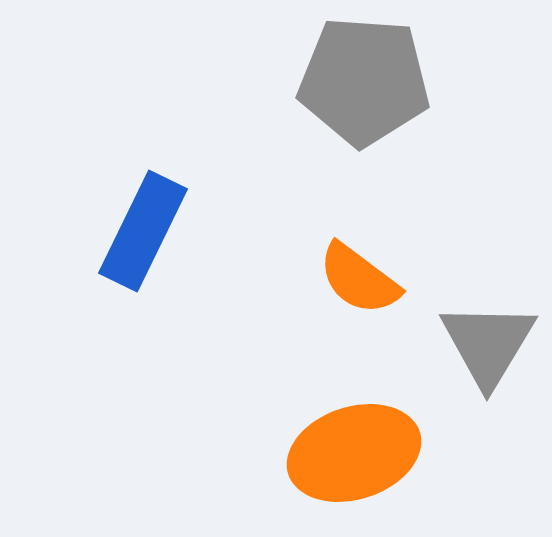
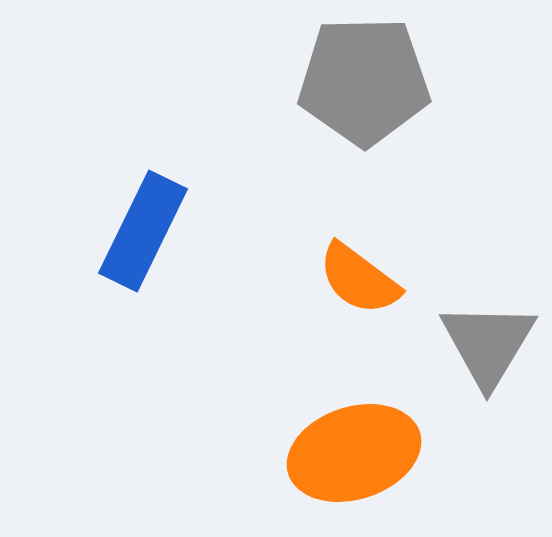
gray pentagon: rotated 5 degrees counterclockwise
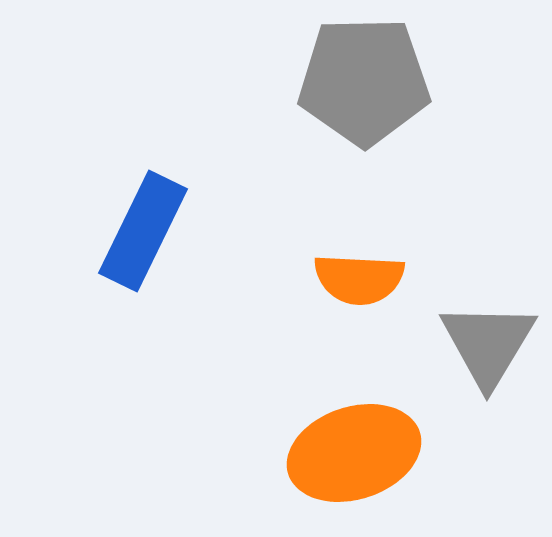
orange semicircle: rotated 34 degrees counterclockwise
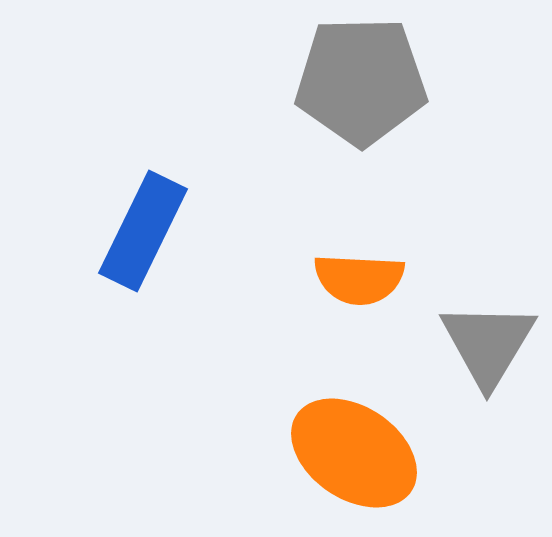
gray pentagon: moved 3 px left
orange ellipse: rotated 52 degrees clockwise
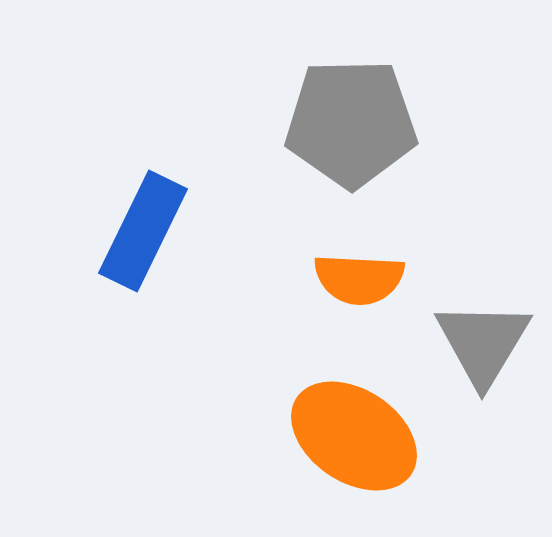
gray pentagon: moved 10 px left, 42 px down
gray triangle: moved 5 px left, 1 px up
orange ellipse: moved 17 px up
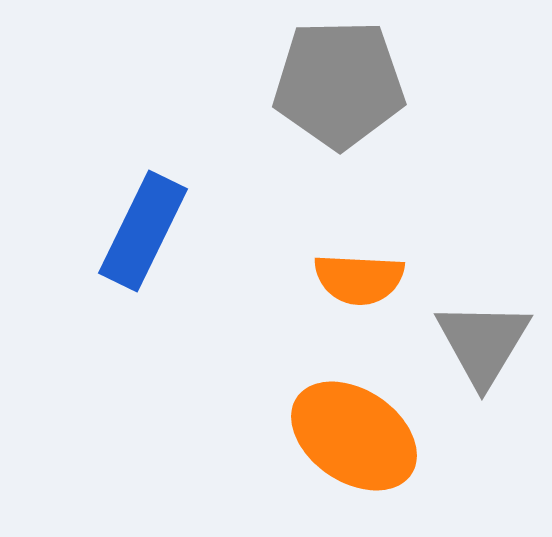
gray pentagon: moved 12 px left, 39 px up
